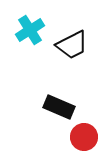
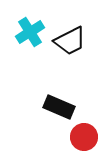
cyan cross: moved 2 px down
black trapezoid: moved 2 px left, 4 px up
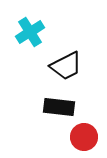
black trapezoid: moved 4 px left, 25 px down
black rectangle: rotated 16 degrees counterclockwise
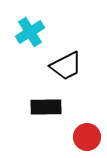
black rectangle: moved 13 px left; rotated 8 degrees counterclockwise
red circle: moved 3 px right
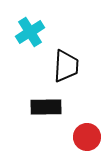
black trapezoid: rotated 60 degrees counterclockwise
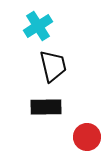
cyan cross: moved 8 px right, 6 px up
black trapezoid: moved 13 px left; rotated 16 degrees counterclockwise
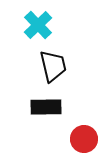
cyan cross: moved 1 px up; rotated 12 degrees counterclockwise
red circle: moved 3 px left, 2 px down
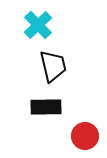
red circle: moved 1 px right, 3 px up
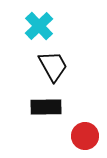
cyan cross: moved 1 px right, 1 px down
black trapezoid: rotated 16 degrees counterclockwise
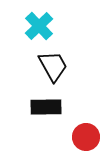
red circle: moved 1 px right, 1 px down
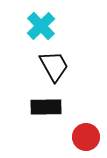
cyan cross: moved 2 px right
black trapezoid: moved 1 px right
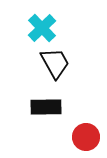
cyan cross: moved 1 px right, 2 px down
black trapezoid: moved 1 px right, 3 px up
